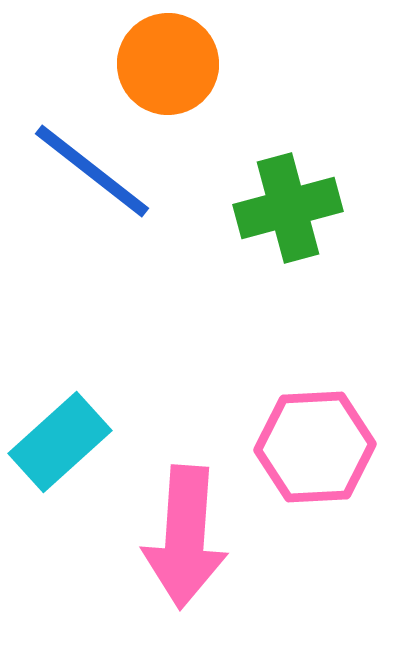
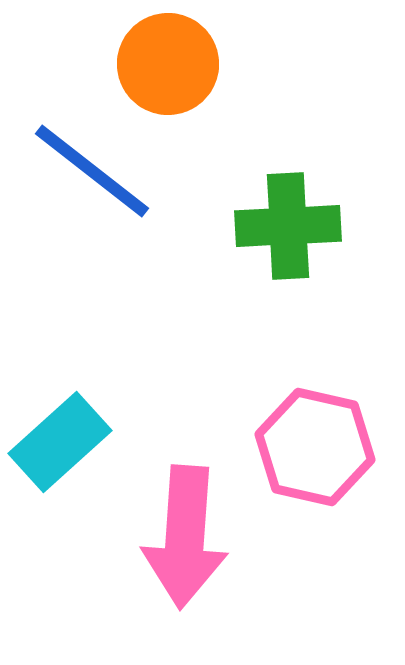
green cross: moved 18 px down; rotated 12 degrees clockwise
pink hexagon: rotated 16 degrees clockwise
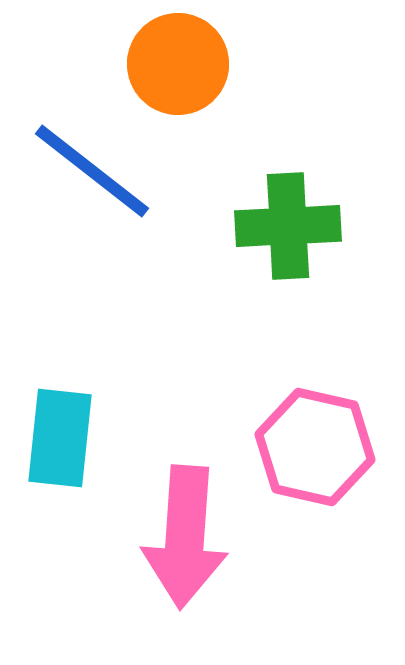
orange circle: moved 10 px right
cyan rectangle: moved 4 px up; rotated 42 degrees counterclockwise
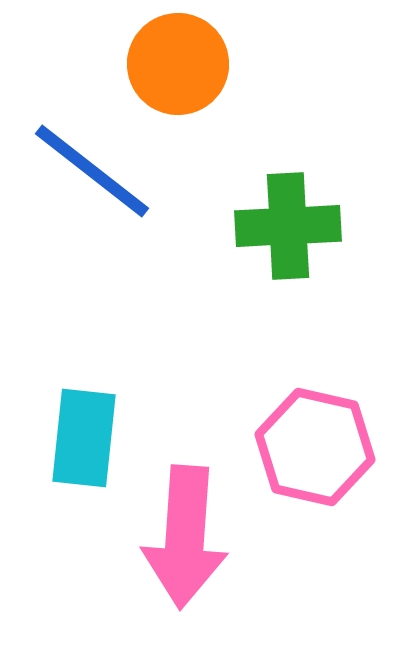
cyan rectangle: moved 24 px right
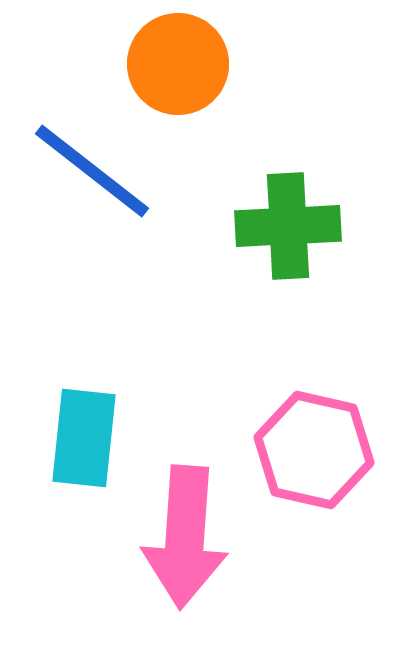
pink hexagon: moved 1 px left, 3 px down
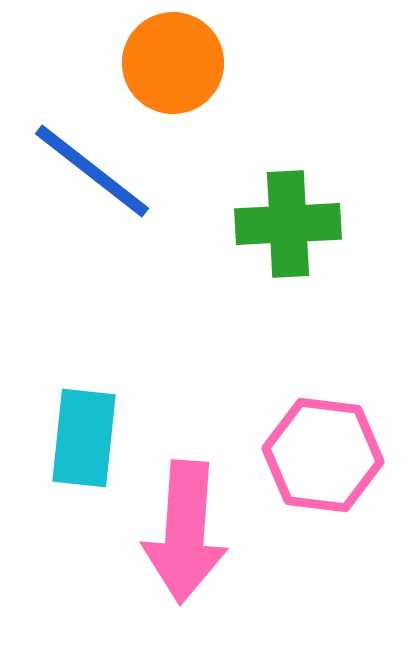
orange circle: moved 5 px left, 1 px up
green cross: moved 2 px up
pink hexagon: moved 9 px right, 5 px down; rotated 6 degrees counterclockwise
pink arrow: moved 5 px up
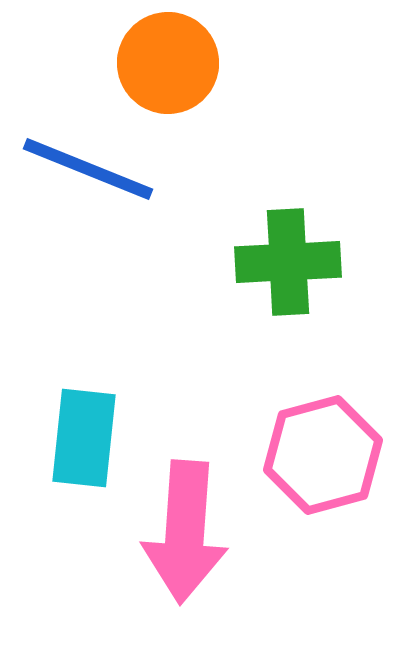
orange circle: moved 5 px left
blue line: moved 4 px left, 2 px up; rotated 16 degrees counterclockwise
green cross: moved 38 px down
pink hexagon: rotated 22 degrees counterclockwise
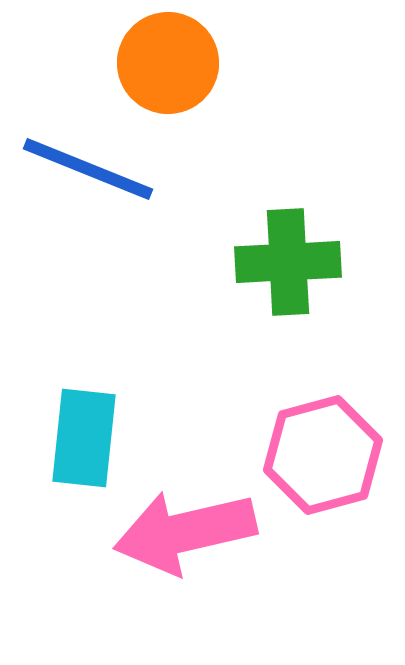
pink arrow: rotated 73 degrees clockwise
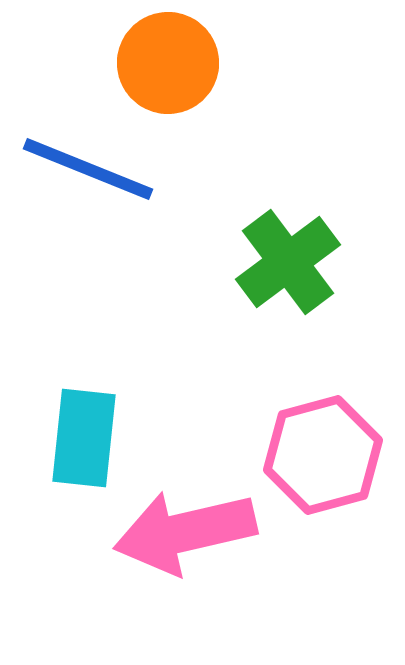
green cross: rotated 34 degrees counterclockwise
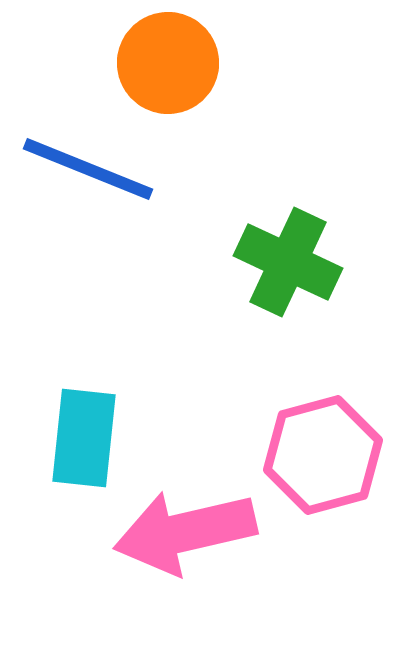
green cross: rotated 28 degrees counterclockwise
